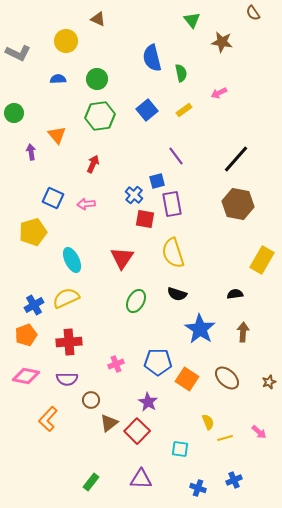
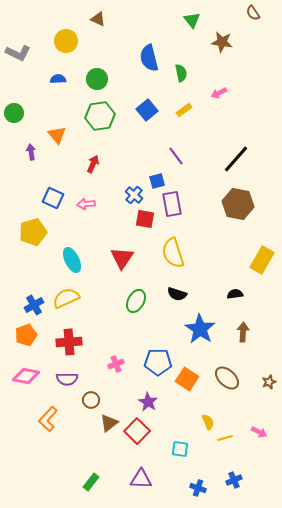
blue semicircle at (152, 58): moved 3 px left
pink arrow at (259, 432): rotated 14 degrees counterclockwise
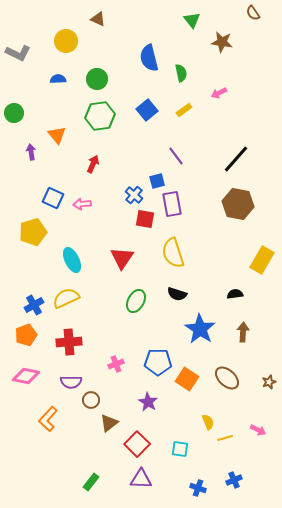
pink arrow at (86, 204): moved 4 px left
purple semicircle at (67, 379): moved 4 px right, 3 px down
red square at (137, 431): moved 13 px down
pink arrow at (259, 432): moved 1 px left, 2 px up
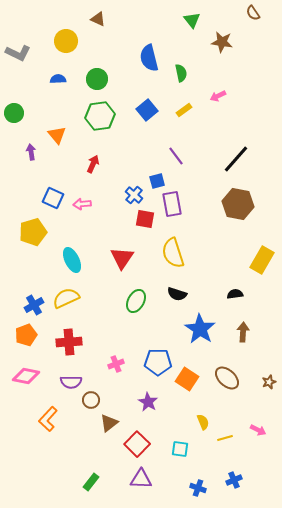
pink arrow at (219, 93): moved 1 px left, 3 px down
yellow semicircle at (208, 422): moved 5 px left
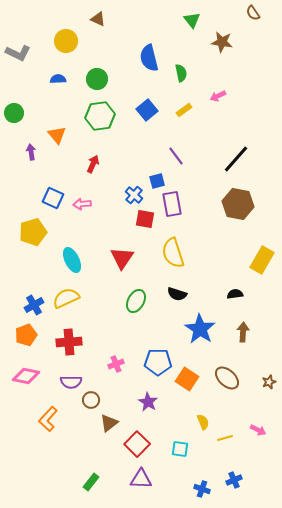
blue cross at (198, 488): moved 4 px right, 1 px down
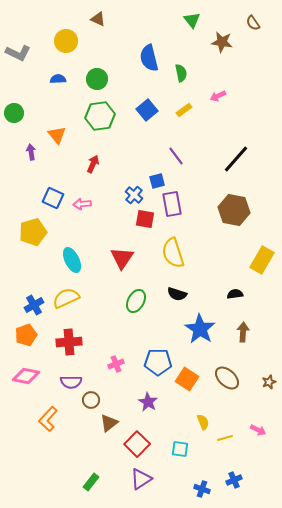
brown semicircle at (253, 13): moved 10 px down
brown hexagon at (238, 204): moved 4 px left, 6 px down
purple triangle at (141, 479): rotated 35 degrees counterclockwise
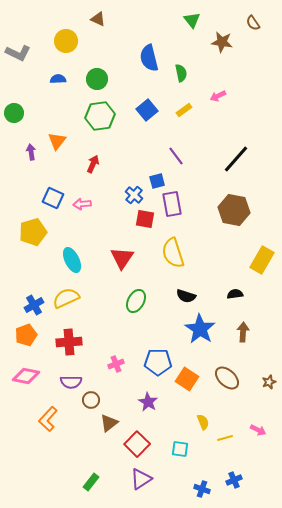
orange triangle at (57, 135): moved 6 px down; rotated 18 degrees clockwise
black semicircle at (177, 294): moved 9 px right, 2 px down
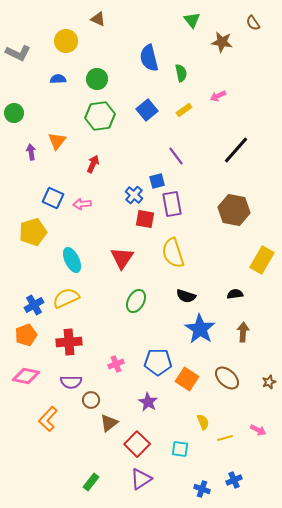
black line at (236, 159): moved 9 px up
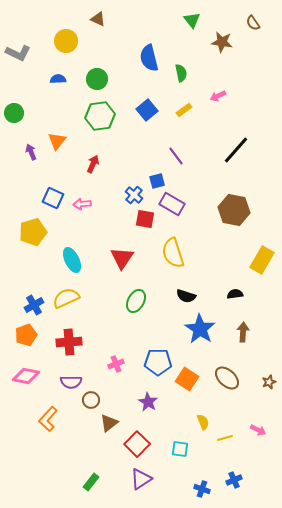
purple arrow at (31, 152): rotated 14 degrees counterclockwise
purple rectangle at (172, 204): rotated 50 degrees counterclockwise
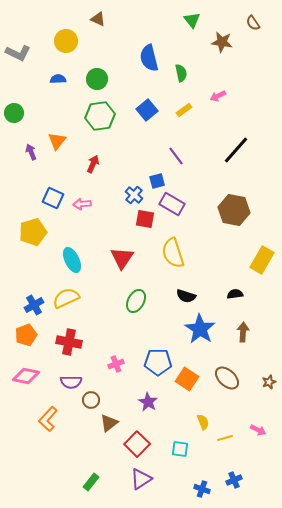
red cross at (69, 342): rotated 15 degrees clockwise
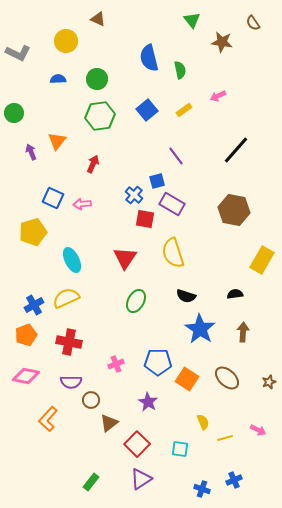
green semicircle at (181, 73): moved 1 px left, 3 px up
red triangle at (122, 258): moved 3 px right
